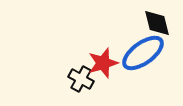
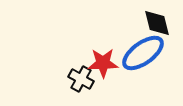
red star: rotated 16 degrees clockwise
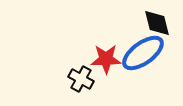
red star: moved 3 px right, 4 px up
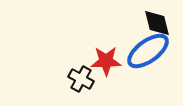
blue ellipse: moved 5 px right, 2 px up
red star: moved 2 px down
